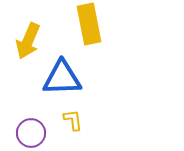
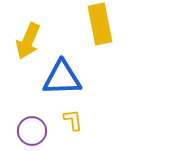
yellow rectangle: moved 11 px right
purple circle: moved 1 px right, 2 px up
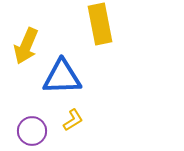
yellow arrow: moved 2 px left, 5 px down
blue triangle: moved 1 px up
yellow L-shape: rotated 65 degrees clockwise
